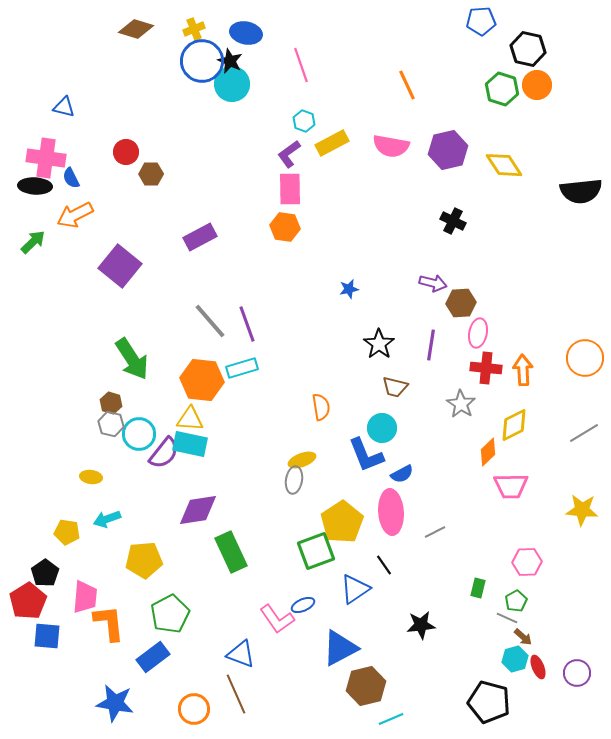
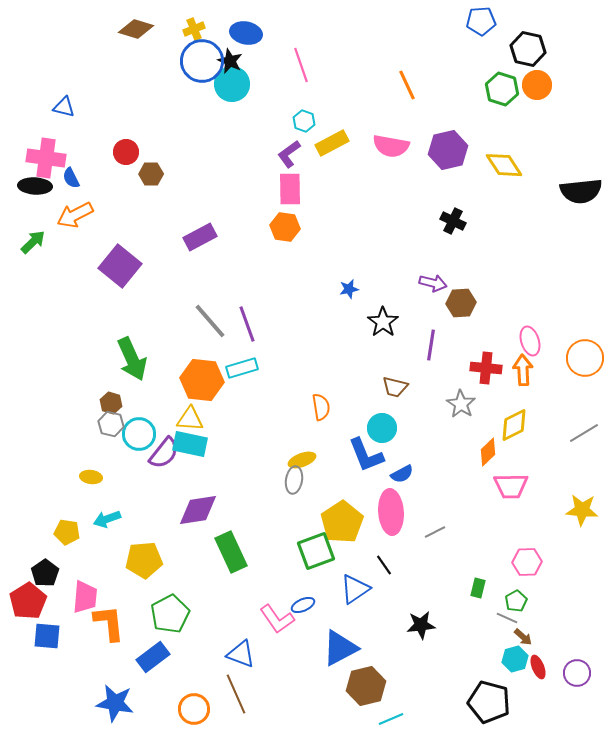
pink ellipse at (478, 333): moved 52 px right, 8 px down; rotated 28 degrees counterclockwise
black star at (379, 344): moved 4 px right, 22 px up
green arrow at (132, 359): rotated 9 degrees clockwise
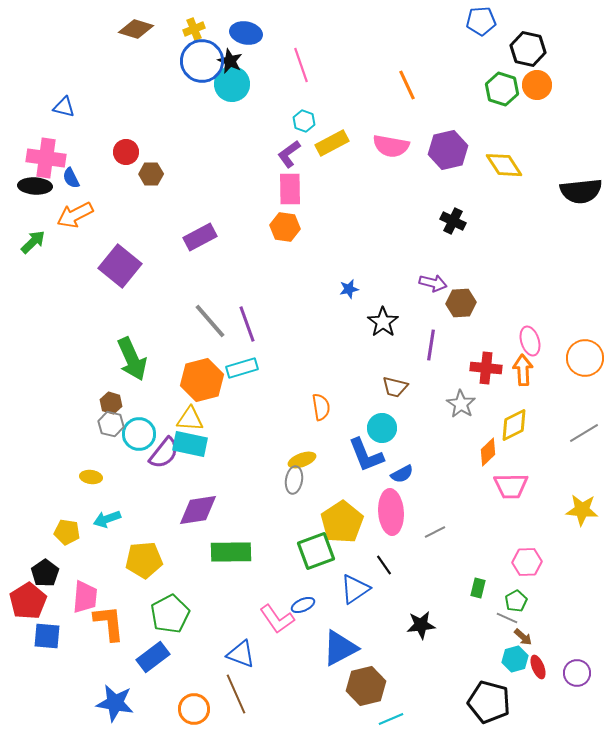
orange hexagon at (202, 380): rotated 21 degrees counterclockwise
green rectangle at (231, 552): rotated 66 degrees counterclockwise
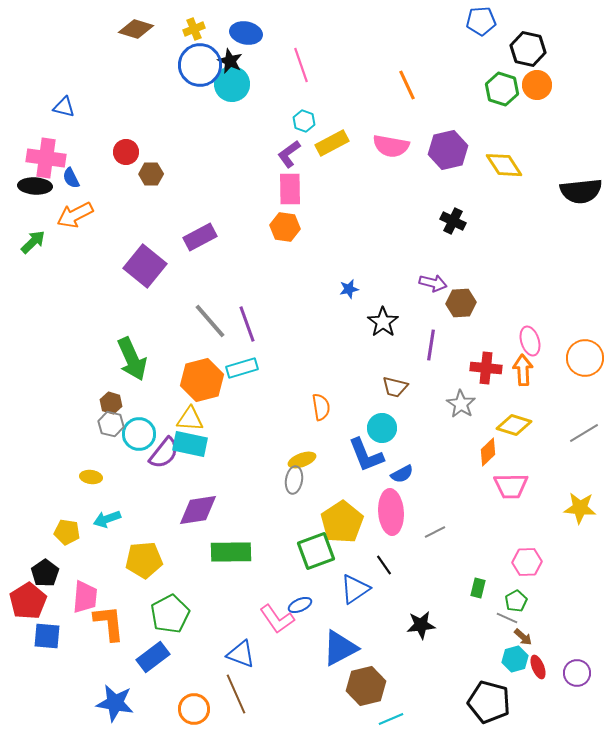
blue circle at (202, 61): moved 2 px left, 4 px down
purple square at (120, 266): moved 25 px right
yellow diamond at (514, 425): rotated 44 degrees clockwise
yellow star at (582, 510): moved 2 px left, 2 px up
blue ellipse at (303, 605): moved 3 px left
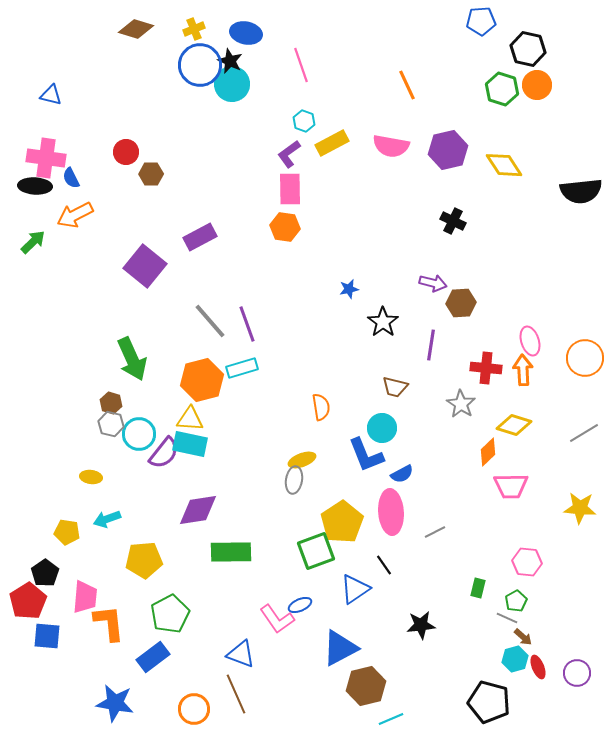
blue triangle at (64, 107): moved 13 px left, 12 px up
pink hexagon at (527, 562): rotated 8 degrees clockwise
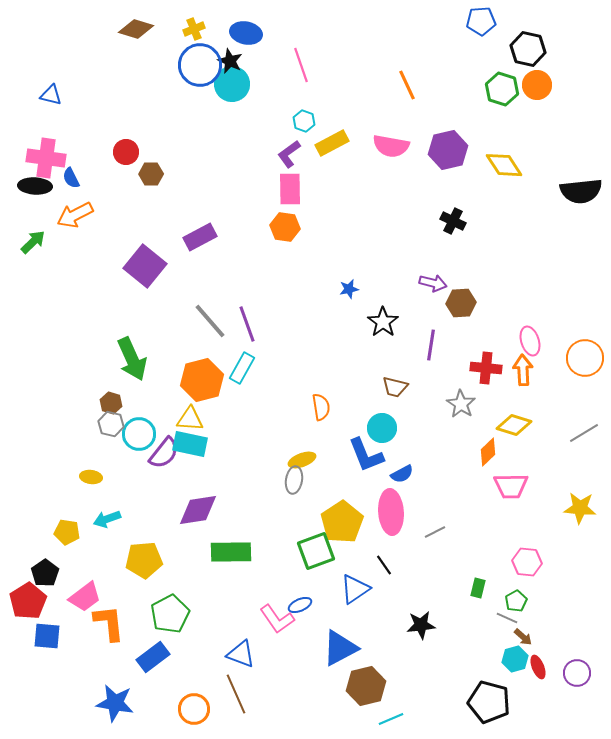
cyan rectangle at (242, 368): rotated 44 degrees counterclockwise
pink trapezoid at (85, 597): rotated 48 degrees clockwise
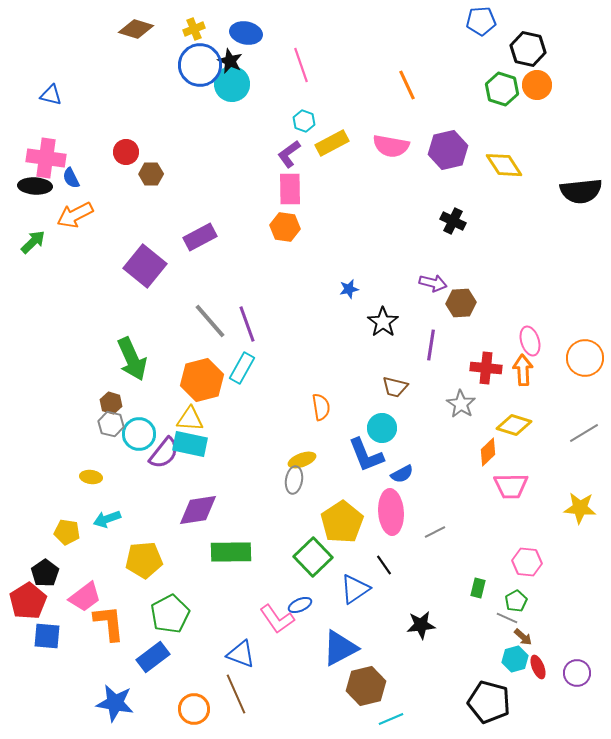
green square at (316, 551): moved 3 px left, 6 px down; rotated 24 degrees counterclockwise
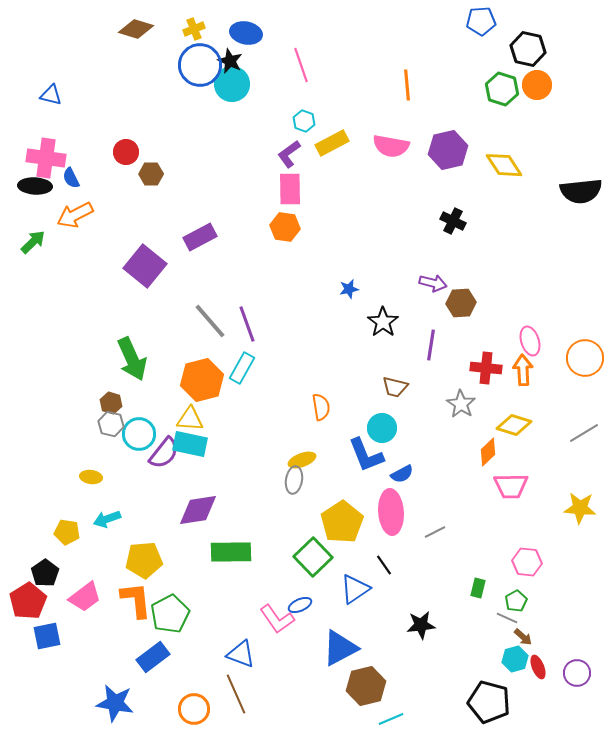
orange line at (407, 85): rotated 20 degrees clockwise
orange L-shape at (109, 623): moved 27 px right, 23 px up
blue square at (47, 636): rotated 16 degrees counterclockwise
